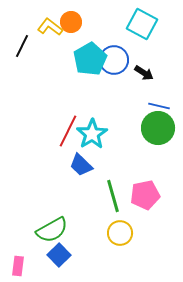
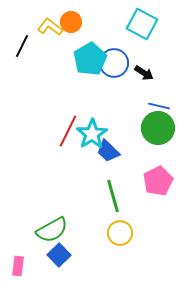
blue circle: moved 3 px down
blue trapezoid: moved 27 px right, 14 px up
pink pentagon: moved 13 px right, 14 px up; rotated 16 degrees counterclockwise
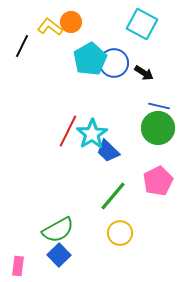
green line: rotated 56 degrees clockwise
green semicircle: moved 6 px right
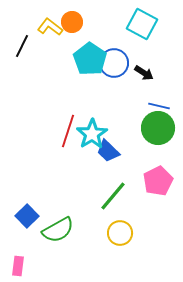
orange circle: moved 1 px right
cyan pentagon: rotated 8 degrees counterclockwise
red line: rotated 8 degrees counterclockwise
blue square: moved 32 px left, 39 px up
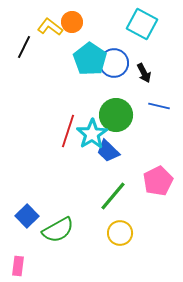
black line: moved 2 px right, 1 px down
black arrow: rotated 30 degrees clockwise
green circle: moved 42 px left, 13 px up
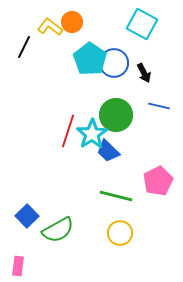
green line: moved 3 px right; rotated 64 degrees clockwise
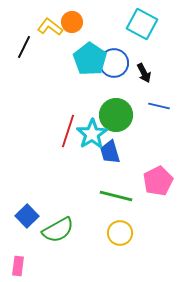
blue trapezoid: moved 2 px right, 1 px down; rotated 30 degrees clockwise
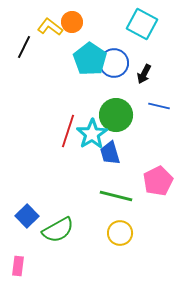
black arrow: moved 1 px down; rotated 54 degrees clockwise
blue trapezoid: moved 1 px down
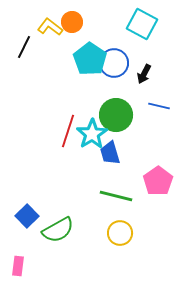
pink pentagon: rotated 8 degrees counterclockwise
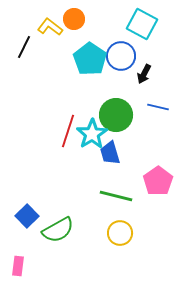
orange circle: moved 2 px right, 3 px up
blue circle: moved 7 px right, 7 px up
blue line: moved 1 px left, 1 px down
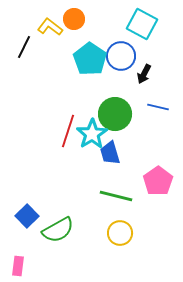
green circle: moved 1 px left, 1 px up
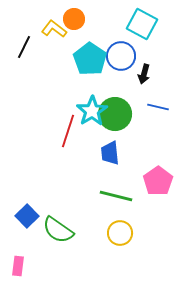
yellow L-shape: moved 4 px right, 2 px down
black arrow: rotated 12 degrees counterclockwise
cyan star: moved 23 px up
blue trapezoid: rotated 10 degrees clockwise
green semicircle: rotated 64 degrees clockwise
